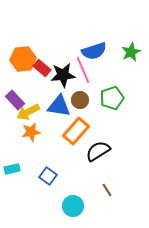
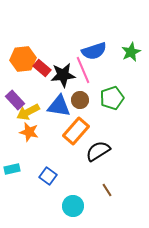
orange star: moved 2 px left; rotated 24 degrees clockwise
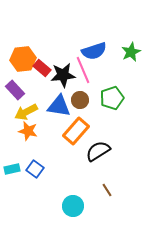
purple rectangle: moved 10 px up
yellow arrow: moved 2 px left
orange star: moved 1 px left, 1 px up
blue square: moved 13 px left, 7 px up
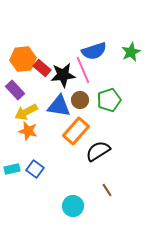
green pentagon: moved 3 px left, 2 px down
